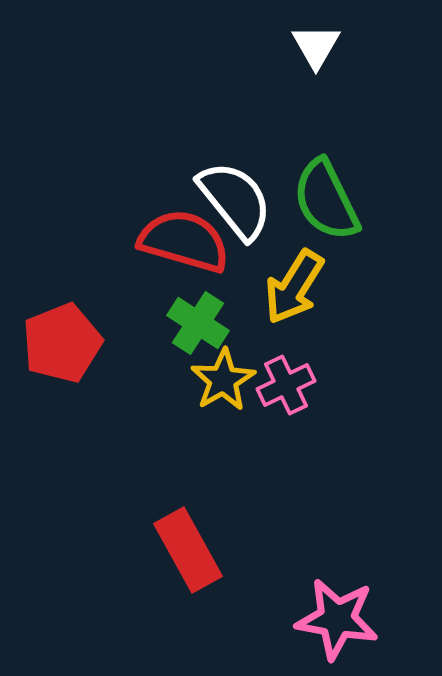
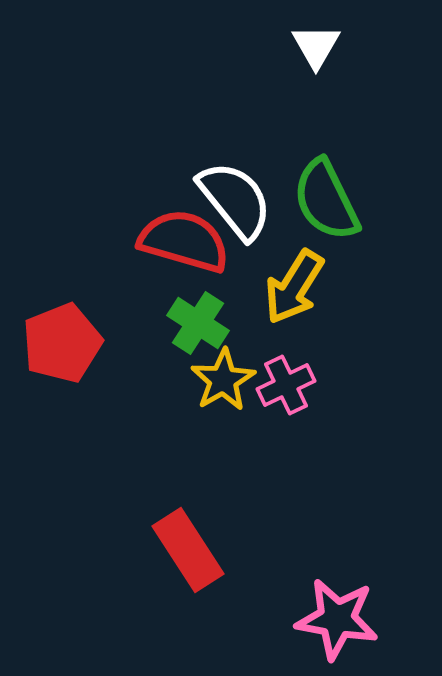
red rectangle: rotated 4 degrees counterclockwise
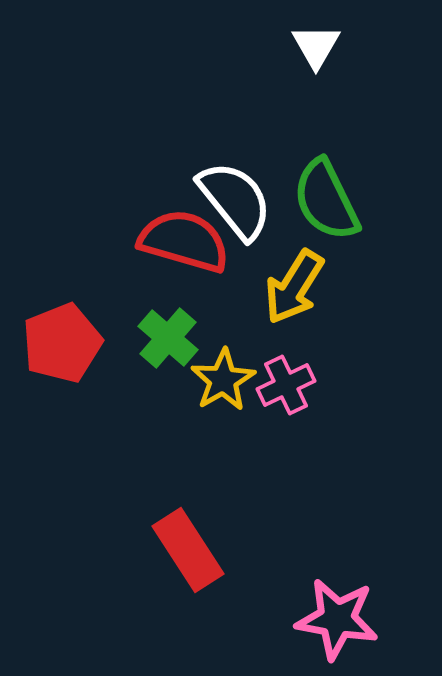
green cross: moved 30 px left, 15 px down; rotated 8 degrees clockwise
